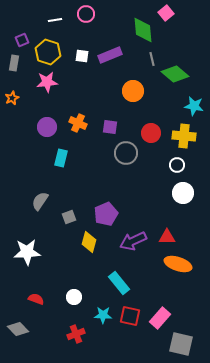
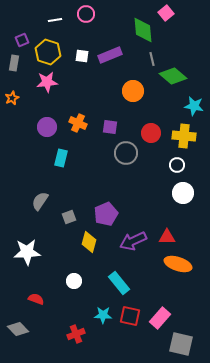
green diamond at (175, 74): moved 2 px left, 2 px down
white circle at (74, 297): moved 16 px up
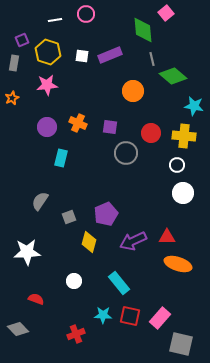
pink star at (47, 82): moved 3 px down
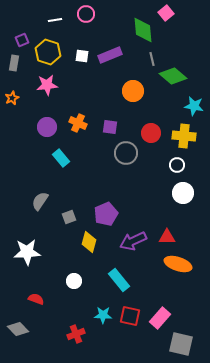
cyan rectangle at (61, 158): rotated 54 degrees counterclockwise
cyan rectangle at (119, 283): moved 3 px up
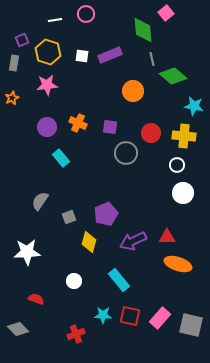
gray square at (181, 344): moved 10 px right, 19 px up
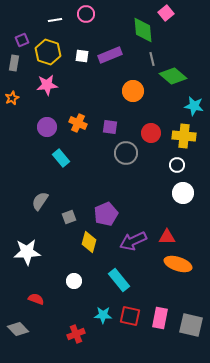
pink rectangle at (160, 318): rotated 30 degrees counterclockwise
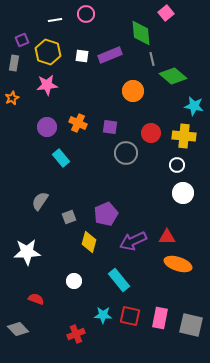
green diamond at (143, 30): moved 2 px left, 3 px down
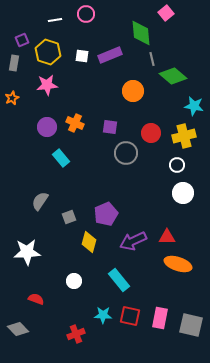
orange cross at (78, 123): moved 3 px left
yellow cross at (184, 136): rotated 20 degrees counterclockwise
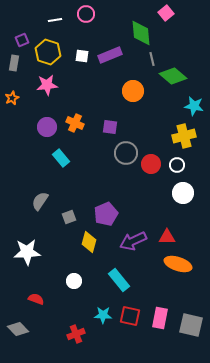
red circle at (151, 133): moved 31 px down
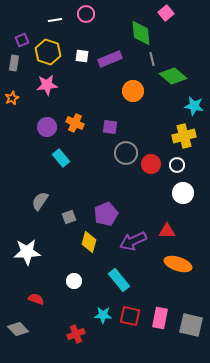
purple rectangle at (110, 55): moved 4 px down
red triangle at (167, 237): moved 6 px up
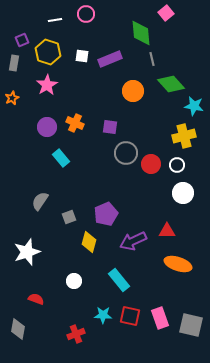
green diamond at (173, 76): moved 2 px left, 8 px down; rotated 8 degrees clockwise
pink star at (47, 85): rotated 25 degrees counterclockwise
white star at (27, 252): rotated 16 degrees counterclockwise
pink rectangle at (160, 318): rotated 30 degrees counterclockwise
gray diamond at (18, 329): rotated 55 degrees clockwise
